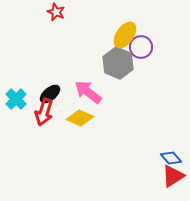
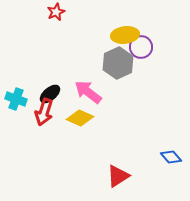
red star: rotated 24 degrees clockwise
yellow ellipse: rotated 48 degrees clockwise
gray hexagon: rotated 12 degrees clockwise
cyan cross: rotated 25 degrees counterclockwise
blue diamond: moved 1 px up
red triangle: moved 55 px left
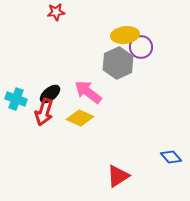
red star: rotated 18 degrees clockwise
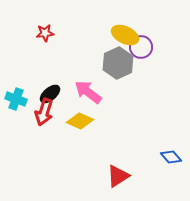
red star: moved 11 px left, 21 px down
yellow ellipse: rotated 32 degrees clockwise
yellow diamond: moved 3 px down
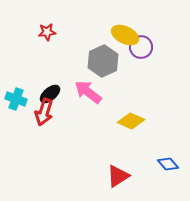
red star: moved 2 px right, 1 px up
gray hexagon: moved 15 px left, 2 px up
yellow diamond: moved 51 px right
blue diamond: moved 3 px left, 7 px down
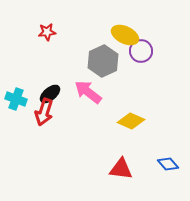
purple circle: moved 4 px down
red triangle: moved 3 px right, 7 px up; rotated 40 degrees clockwise
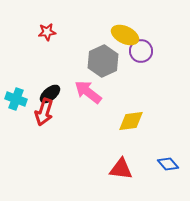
yellow diamond: rotated 32 degrees counterclockwise
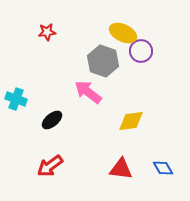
yellow ellipse: moved 2 px left, 2 px up
gray hexagon: rotated 16 degrees counterclockwise
black ellipse: moved 2 px right, 26 px down
red arrow: moved 6 px right, 54 px down; rotated 36 degrees clockwise
blue diamond: moved 5 px left, 4 px down; rotated 10 degrees clockwise
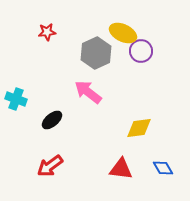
gray hexagon: moved 7 px left, 8 px up; rotated 16 degrees clockwise
yellow diamond: moved 8 px right, 7 px down
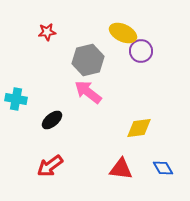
gray hexagon: moved 8 px left, 7 px down; rotated 12 degrees clockwise
cyan cross: rotated 10 degrees counterclockwise
